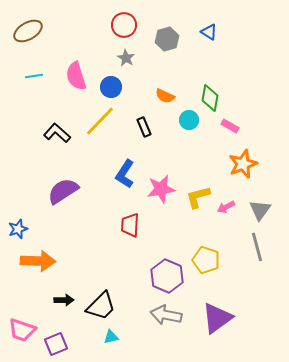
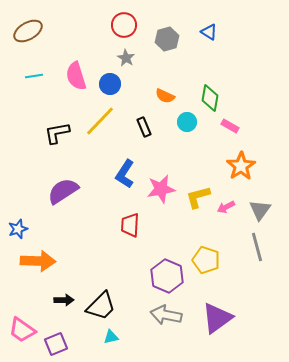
blue circle: moved 1 px left, 3 px up
cyan circle: moved 2 px left, 2 px down
black L-shape: rotated 52 degrees counterclockwise
orange star: moved 2 px left, 2 px down; rotated 12 degrees counterclockwise
pink trapezoid: rotated 16 degrees clockwise
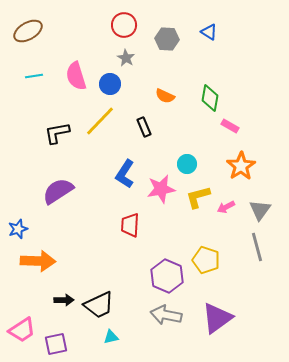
gray hexagon: rotated 20 degrees clockwise
cyan circle: moved 42 px down
purple semicircle: moved 5 px left
black trapezoid: moved 2 px left, 1 px up; rotated 20 degrees clockwise
pink trapezoid: rotated 68 degrees counterclockwise
purple square: rotated 10 degrees clockwise
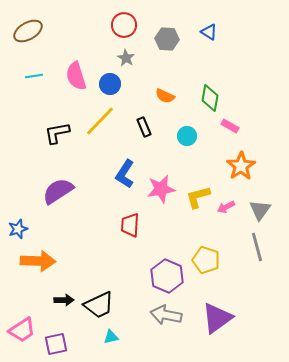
cyan circle: moved 28 px up
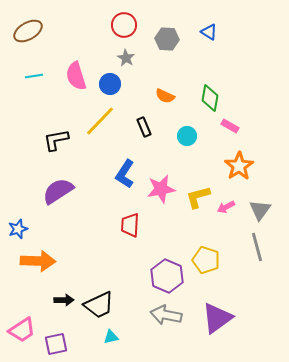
black L-shape: moved 1 px left, 7 px down
orange star: moved 2 px left
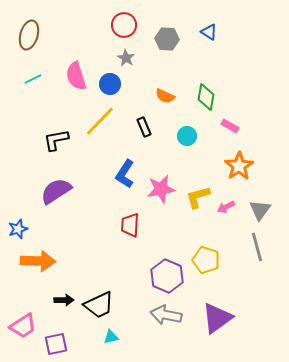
brown ellipse: moved 1 px right, 4 px down; rotated 44 degrees counterclockwise
cyan line: moved 1 px left, 3 px down; rotated 18 degrees counterclockwise
green diamond: moved 4 px left, 1 px up
purple semicircle: moved 2 px left
pink trapezoid: moved 1 px right, 4 px up
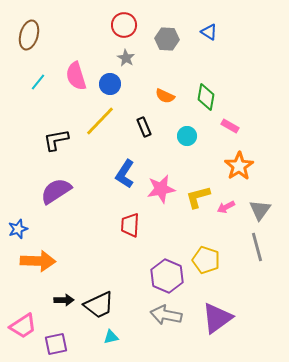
cyan line: moved 5 px right, 3 px down; rotated 24 degrees counterclockwise
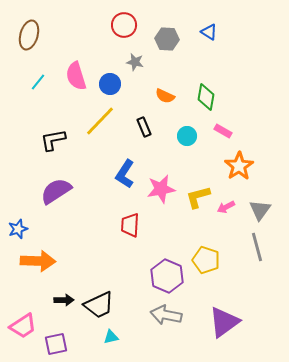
gray star: moved 9 px right, 4 px down; rotated 18 degrees counterclockwise
pink rectangle: moved 7 px left, 5 px down
black L-shape: moved 3 px left
purple triangle: moved 7 px right, 4 px down
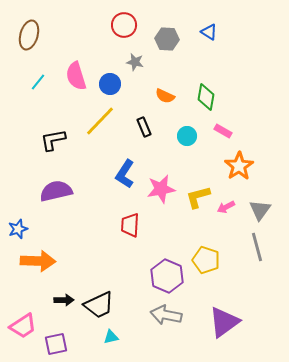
purple semicircle: rotated 20 degrees clockwise
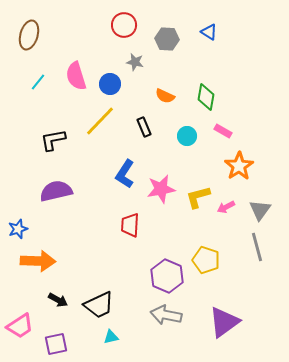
black arrow: moved 6 px left; rotated 30 degrees clockwise
pink trapezoid: moved 3 px left
